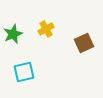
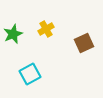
cyan square: moved 6 px right, 2 px down; rotated 15 degrees counterclockwise
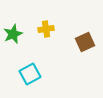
yellow cross: rotated 21 degrees clockwise
brown square: moved 1 px right, 1 px up
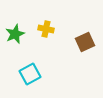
yellow cross: rotated 21 degrees clockwise
green star: moved 2 px right
